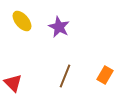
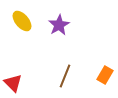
purple star: moved 2 px up; rotated 15 degrees clockwise
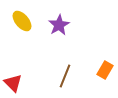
orange rectangle: moved 5 px up
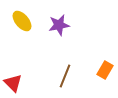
purple star: rotated 20 degrees clockwise
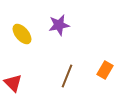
yellow ellipse: moved 13 px down
brown line: moved 2 px right
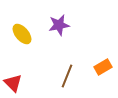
orange rectangle: moved 2 px left, 3 px up; rotated 30 degrees clockwise
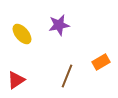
orange rectangle: moved 2 px left, 5 px up
red triangle: moved 3 px right, 3 px up; rotated 42 degrees clockwise
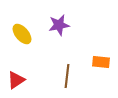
orange rectangle: rotated 36 degrees clockwise
brown line: rotated 15 degrees counterclockwise
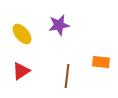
red triangle: moved 5 px right, 9 px up
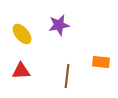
red triangle: rotated 30 degrees clockwise
